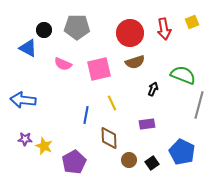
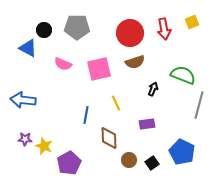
yellow line: moved 4 px right
purple pentagon: moved 5 px left, 1 px down
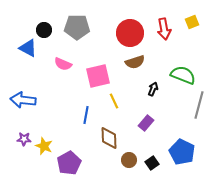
pink square: moved 1 px left, 7 px down
yellow line: moved 2 px left, 2 px up
purple rectangle: moved 1 px left, 1 px up; rotated 42 degrees counterclockwise
purple star: moved 1 px left
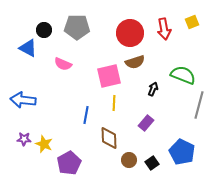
pink square: moved 11 px right
yellow line: moved 2 px down; rotated 28 degrees clockwise
yellow star: moved 2 px up
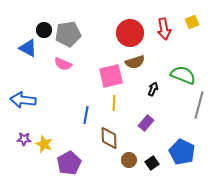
gray pentagon: moved 9 px left, 7 px down; rotated 10 degrees counterclockwise
pink square: moved 2 px right
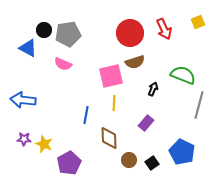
yellow square: moved 6 px right
red arrow: rotated 15 degrees counterclockwise
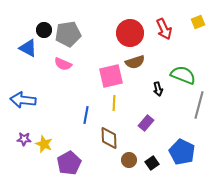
black arrow: moved 5 px right; rotated 144 degrees clockwise
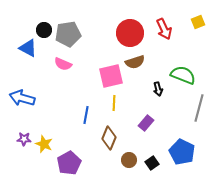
blue arrow: moved 1 px left, 2 px up; rotated 10 degrees clockwise
gray line: moved 3 px down
brown diamond: rotated 25 degrees clockwise
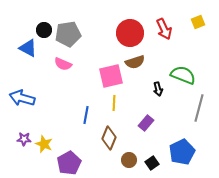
blue pentagon: rotated 20 degrees clockwise
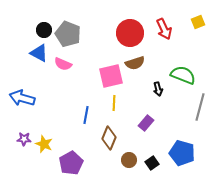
gray pentagon: rotated 30 degrees clockwise
blue triangle: moved 11 px right, 5 px down
brown semicircle: moved 1 px down
gray line: moved 1 px right, 1 px up
blue pentagon: moved 1 px down; rotated 30 degrees counterclockwise
purple pentagon: moved 2 px right
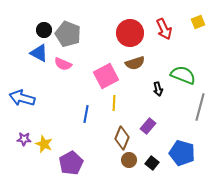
pink square: moved 5 px left; rotated 15 degrees counterclockwise
blue line: moved 1 px up
purple rectangle: moved 2 px right, 3 px down
brown diamond: moved 13 px right
black square: rotated 16 degrees counterclockwise
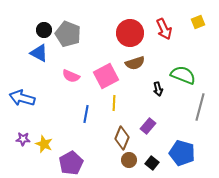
pink semicircle: moved 8 px right, 12 px down
purple star: moved 1 px left
